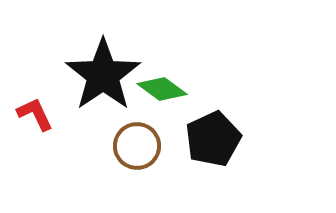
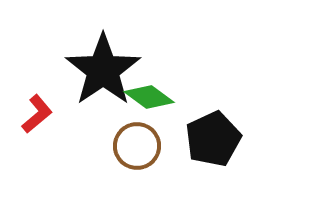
black star: moved 5 px up
green diamond: moved 13 px left, 8 px down
red L-shape: moved 2 px right; rotated 75 degrees clockwise
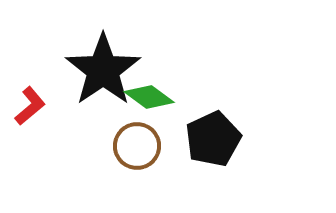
red L-shape: moved 7 px left, 8 px up
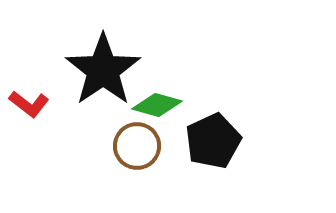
green diamond: moved 8 px right, 8 px down; rotated 21 degrees counterclockwise
red L-shape: moved 1 px left, 2 px up; rotated 78 degrees clockwise
black pentagon: moved 2 px down
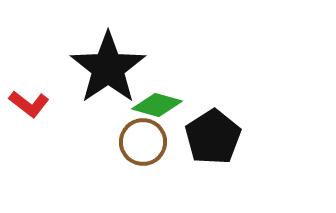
black star: moved 5 px right, 2 px up
black pentagon: moved 4 px up; rotated 8 degrees counterclockwise
brown circle: moved 6 px right, 4 px up
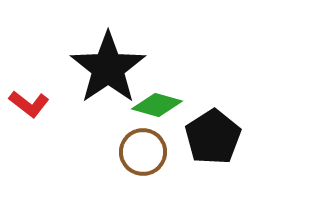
brown circle: moved 10 px down
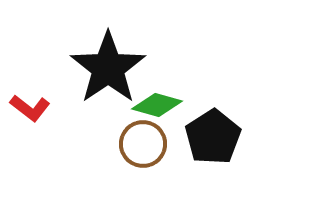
red L-shape: moved 1 px right, 4 px down
brown circle: moved 8 px up
